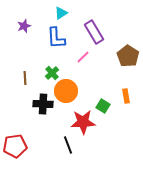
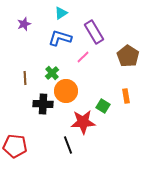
purple star: moved 2 px up
blue L-shape: moved 4 px right; rotated 110 degrees clockwise
red pentagon: rotated 15 degrees clockwise
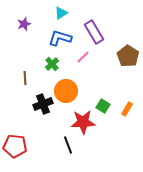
green cross: moved 9 px up
orange rectangle: moved 1 px right, 13 px down; rotated 40 degrees clockwise
black cross: rotated 24 degrees counterclockwise
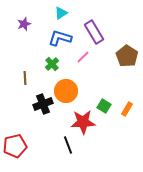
brown pentagon: moved 1 px left
green square: moved 1 px right
red pentagon: rotated 20 degrees counterclockwise
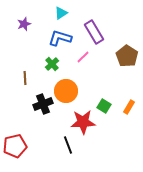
orange rectangle: moved 2 px right, 2 px up
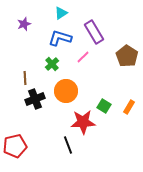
black cross: moved 8 px left, 5 px up
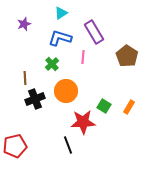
pink line: rotated 40 degrees counterclockwise
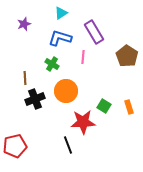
green cross: rotated 16 degrees counterclockwise
orange rectangle: rotated 48 degrees counterclockwise
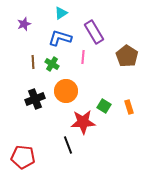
brown line: moved 8 px right, 16 px up
red pentagon: moved 8 px right, 11 px down; rotated 20 degrees clockwise
